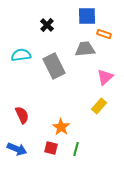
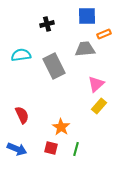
black cross: moved 1 px up; rotated 32 degrees clockwise
orange rectangle: rotated 40 degrees counterclockwise
pink triangle: moved 9 px left, 7 px down
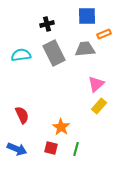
gray rectangle: moved 13 px up
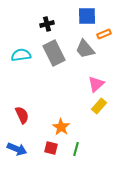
gray trapezoid: rotated 125 degrees counterclockwise
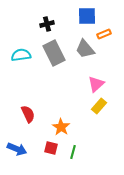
red semicircle: moved 6 px right, 1 px up
green line: moved 3 px left, 3 px down
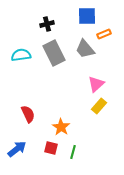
blue arrow: rotated 60 degrees counterclockwise
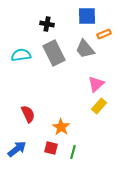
black cross: rotated 24 degrees clockwise
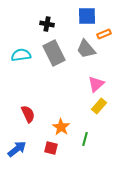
gray trapezoid: moved 1 px right
green line: moved 12 px right, 13 px up
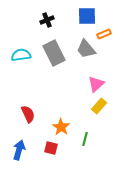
black cross: moved 4 px up; rotated 32 degrees counterclockwise
blue arrow: moved 2 px right, 1 px down; rotated 36 degrees counterclockwise
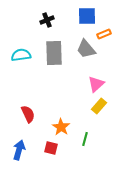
gray rectangle: rotated 25 degrees clockwise
